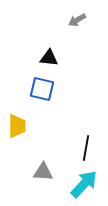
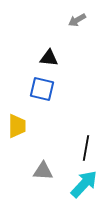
gray triangle: moved 1 px up
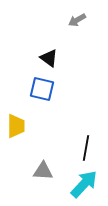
black triangle: rotated 30 degrees clockwise
yellow trapezoid: moved 1 px left
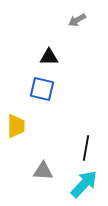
black triangle: moved 1 px up; rotated 36 degrees counterclockwise
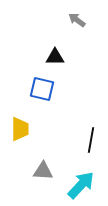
gray arrow: rotated 66 degrees clockwise
black triangle: moved 6 px right
yellow trapezoid: moved 4 px right, 3 px down
black line: moved 5 px right, 8 px up
cyan arrow: moved 3 px left, 1 px down
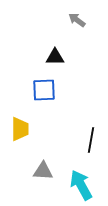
blue square: moved 2 px right, 1 px down; rotated 15 degrees counterclockwise
cyan arrow: rotated 72 degrees counterclockwise
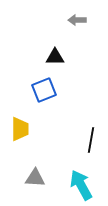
gray arrow: rotated 36 degrees counterclockwise
blue square: rotated 20 degrees counterclockwise
gray triangle: moved 8 px left, 7 px down
